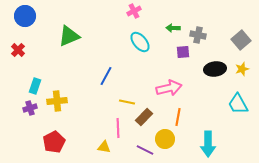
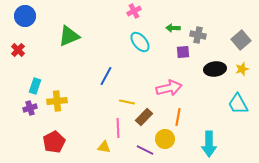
cyan arrow: moved 1 px right
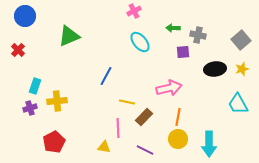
yellow circle: moved 13 px right
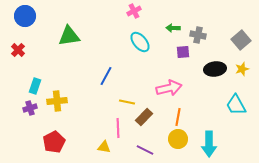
green triangle: rotated 15 degrees clockwise
cyan trapezoid: moved 2 px left, 1 px down
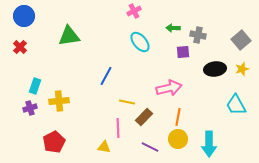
blue circle: moved 1 px left
red cross: moved 2 px right, 3 px up
yellow cross: moved 2 px right
purple line: moved 5 px right, 3 px up
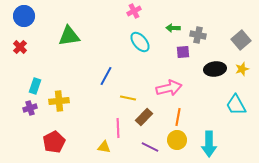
yellow line: moved 1 px right, 4 px up
yellow circle: moved 1 px left, 1 px down
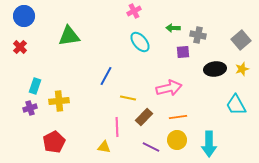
orange line: rotated 72 degrees clockwise
pink line: moved 1 px left, 1 px up
purple line: moved 1 px right
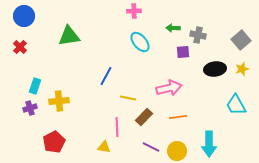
pink cross: rotated 24 degrees clockwise
yellow circle: moved 11 px down
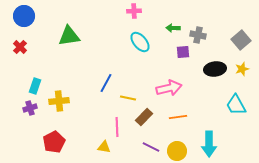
blue line: moved 7 px down
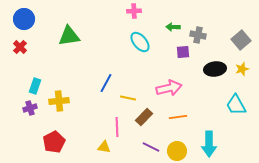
blue circle: moved 3 px down
green arrow: moved 1 px up
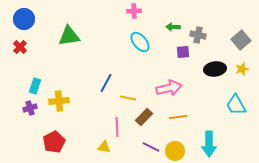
yellow circle: moved 2 px left
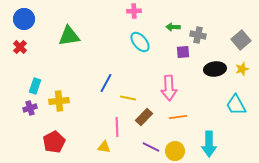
pink arrow: rotated 100 degrees clockwise
